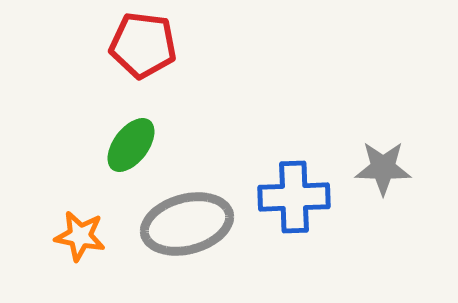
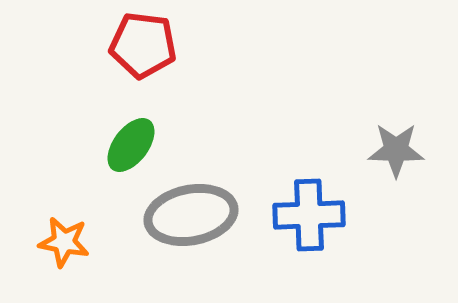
gray star: moved 13 px right, 18 px up
blue cross: moved 15 px right, 18 px down
gray ellipse: moved 4 px right, 9 px up; rotated 4 degrees clockwise
orange star: moved 16 px left, 6 px down
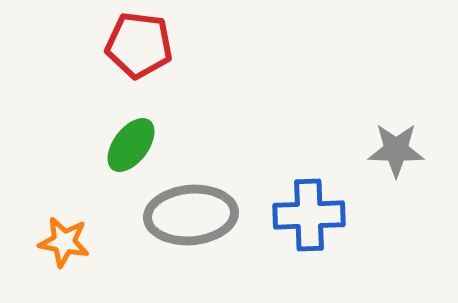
red pentagon: moved 4 px left
gray ellipse: rotated 6 degrees clockwise
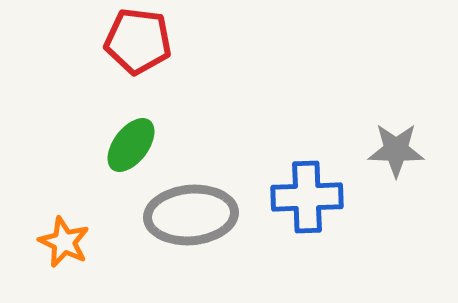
red pentagon: moved 1 px left, 4 px up
blue cross: moved 2 px left, 18 px up
orange star: rotated 15 degrees clockwise
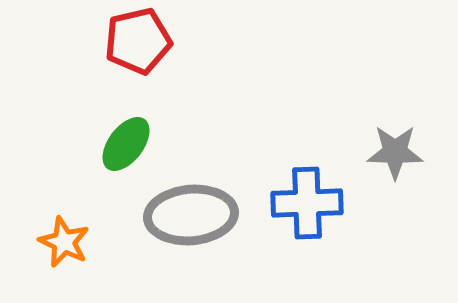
red pentagon: rotated 20 degrees counterclockwise
green ellipse: moved 5 px left, 1 px up
gray star: moved 1 px left, 2 px down
blue cross: moved 6 px down
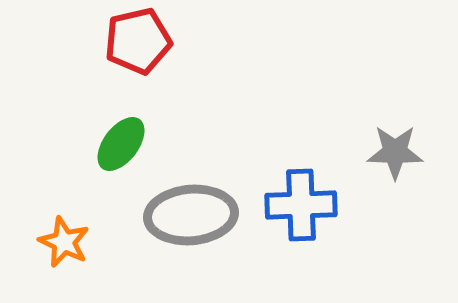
green ellipse: moved 5 px left
blue cross: moved 6 px left, 2 px down
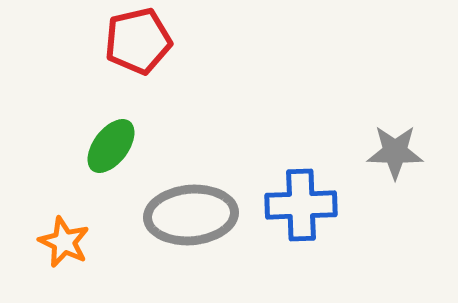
green ellipse: moved 10 px left, 2 px down
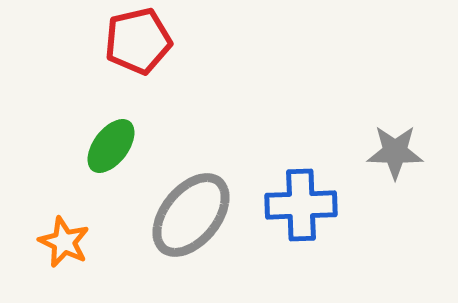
gray ellipse: rotated 46 degrees counterclockwise
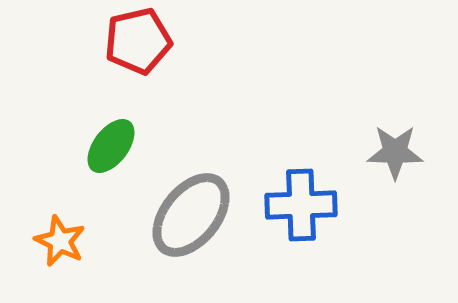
orange star: moved 4 px left, 1 px up
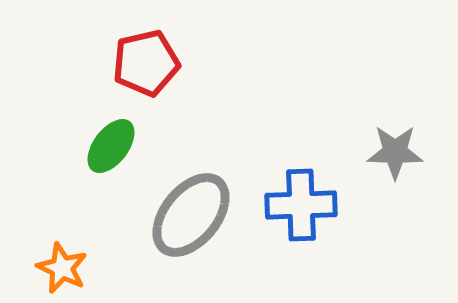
red pentagon: moved 8 px right, 22 px down
orange star: moved 2 px right, 27 px down
